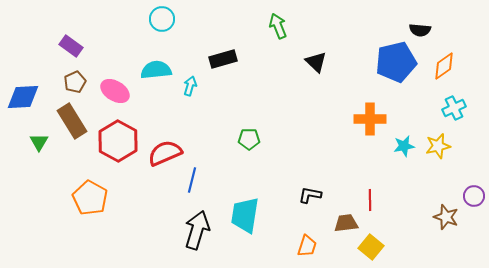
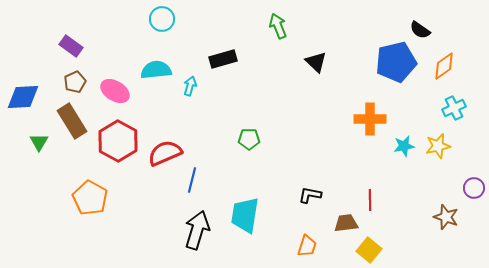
black semicircle: rotated 30 degrees clockwise
purple circle: moved 8 px up
yellow square: moved 2 px left, 3 px down
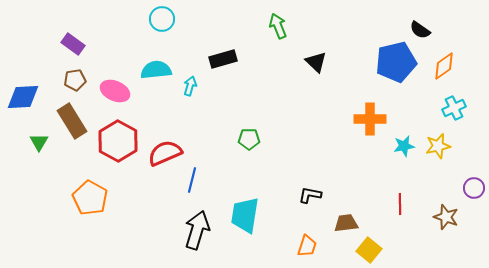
purple rectangle: moved 2 px right, 2 px up
brown pentagon: moved 2 px up; rotated 15 degrees clockwise
pink ellipse: rotated 8 degrees counterclockwise
red line: moved 30 px right, 4 px down
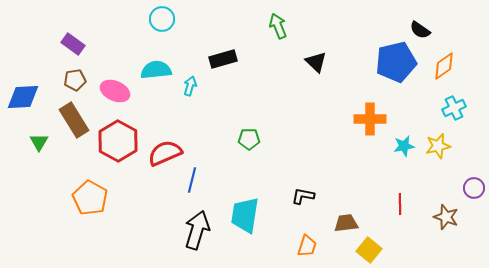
brown rectangle: moved 2 px right, 1 px up
black L-shape: moved 7 px left, 1 px down
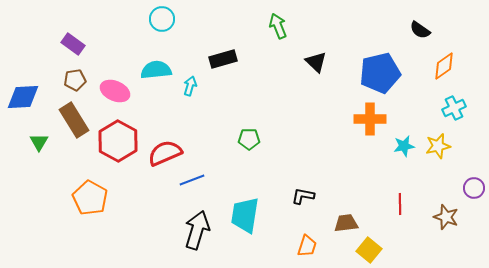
blue pentagon: moved 16 px left, 11 px down
blue line: rotated 55 degrees clockwise
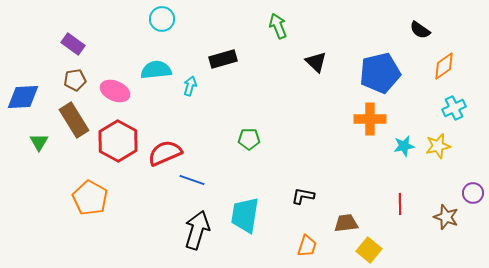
blue line: rotated 40 degrees clockwise
purple circle: moved 1 px left, 5 px down
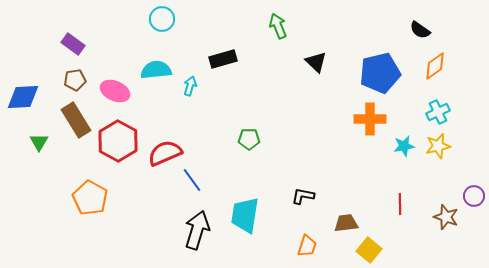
orange diamond: moved 9 px left
cyan cross: moved 16 px left, 4 px down
brown rectangle: moved 2 px right
blue line: rotated 35 degrees clockwise
purple circle: moved 1 px right, 3 px down
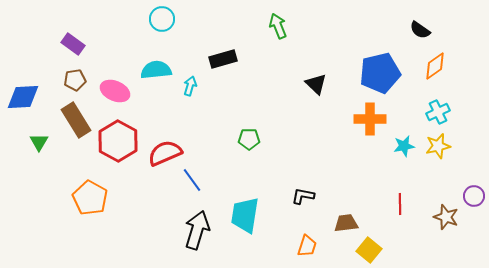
black triangle: moved 22 px down
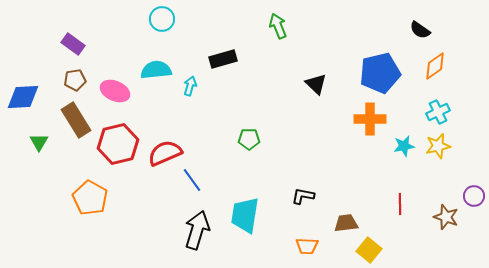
red hexagon: moved 3 px down; rotated 18 degrees clockwise
orange trapezoid: rotated 75 degrees clockwise
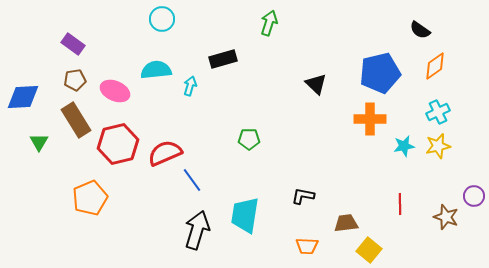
green arrow: moved 9 px left, 3 px up; rotated 40 degrees clockwise
orange pentagon: rotated 20 degrees clockwise
